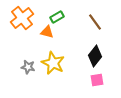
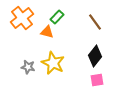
green rectangle: rotated 16 degrees counterclockwise
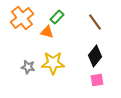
yellow star: rotated 25 degrees counterclockwise
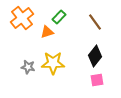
green rectangle: moved 2 px right
orange triangle: rotated 32 degrees counterclockwise
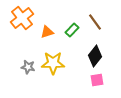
green rectangle: moved 13 px right, 13 px down
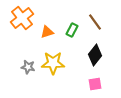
green rectangle: rotated 16 degrees counterclockwise
black diamond: moved 1 px up
pink square: moved 2 px left, 4 px down
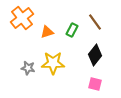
gray star: moved 1 px down
pink square: rotated 24 degrees clockwise
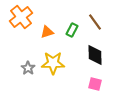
orange cross: moved 1 px left, 1 px up
black diamond: rotated 40 degrees counterclockwise
gray star: rotated 24 degrees clockwise
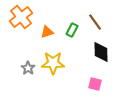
black diamond: moved 6 px right, 3 px up
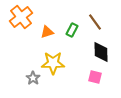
gray star: moved 5 px right, 10 px down
pink square: moved 7 px up
